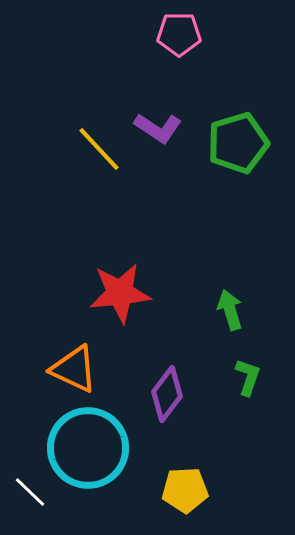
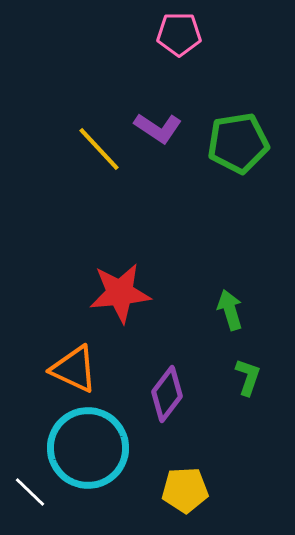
green pentagon: rotated 8 degrees clockwise
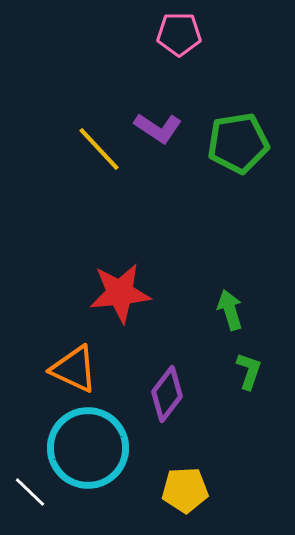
green L-shape: moved 1 px right, 6 px up
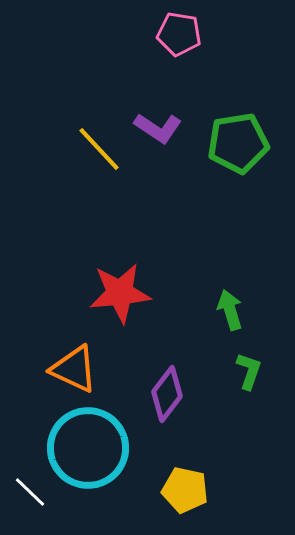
pink pentagon: rotated 9 degrees clockwise
yellow pentagon: rotated 15 degrees clockwise
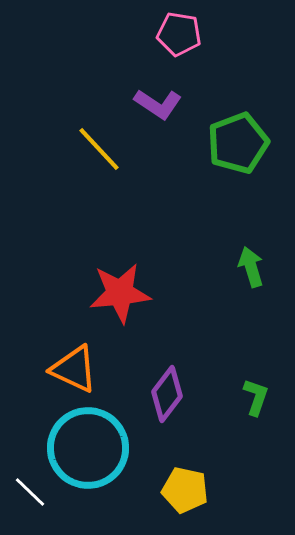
purple L-shape: moved 24 px up
green pentagon: rotated 12 degrees counterclockwise
green arrow: moved 21 px right, 43 px up
green L-shape: moved 7 px right, 26 px down
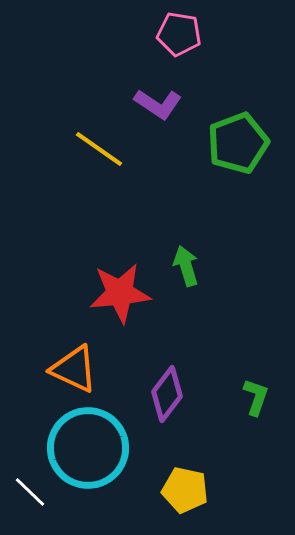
yellow line: rotated 12 degrees counterclockwise
green arrow: moved 65 px left, 1 px up
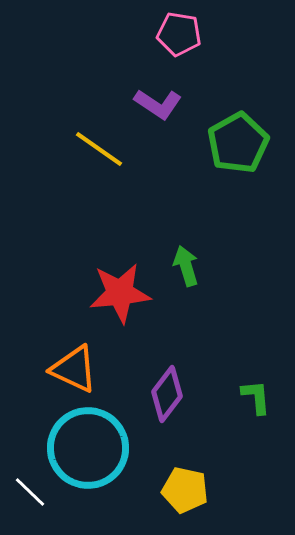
green pentagon: rotated 8 degrees counterclockwise
green L-shape: rotated 24 degrees counterclockwise
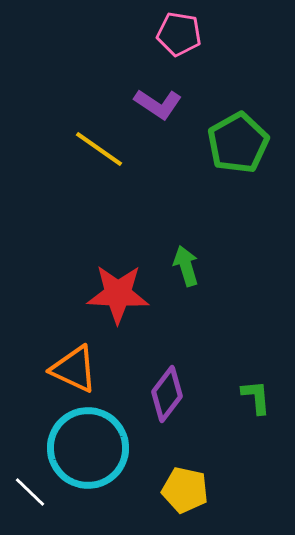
red star: moved 2 px left, 1 px down; rotated 8 degrees clockwise
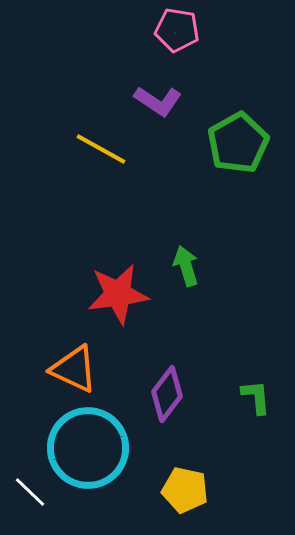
pink pentagon: moved 2 px left, 4 px up
purple L-shape: moved 3 px up
yellow line: moved 2 px right; rotated 6 degrees counterclockwise
red star: rotated 10 degrees counterclockwise
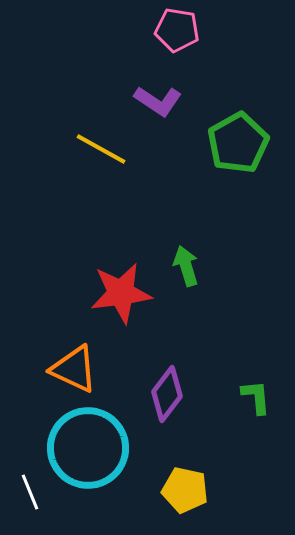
red star: moved 3 px right, 1 px up
white line: rotated 24 degrees clockwise
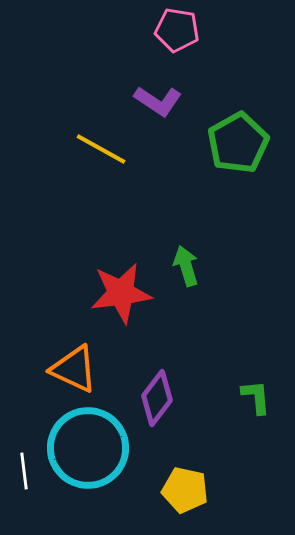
purple diamond: moved 10 px left, 4 px down
white line: moved 6 px left, 21 px up; rotated 15 degrees clockwise
